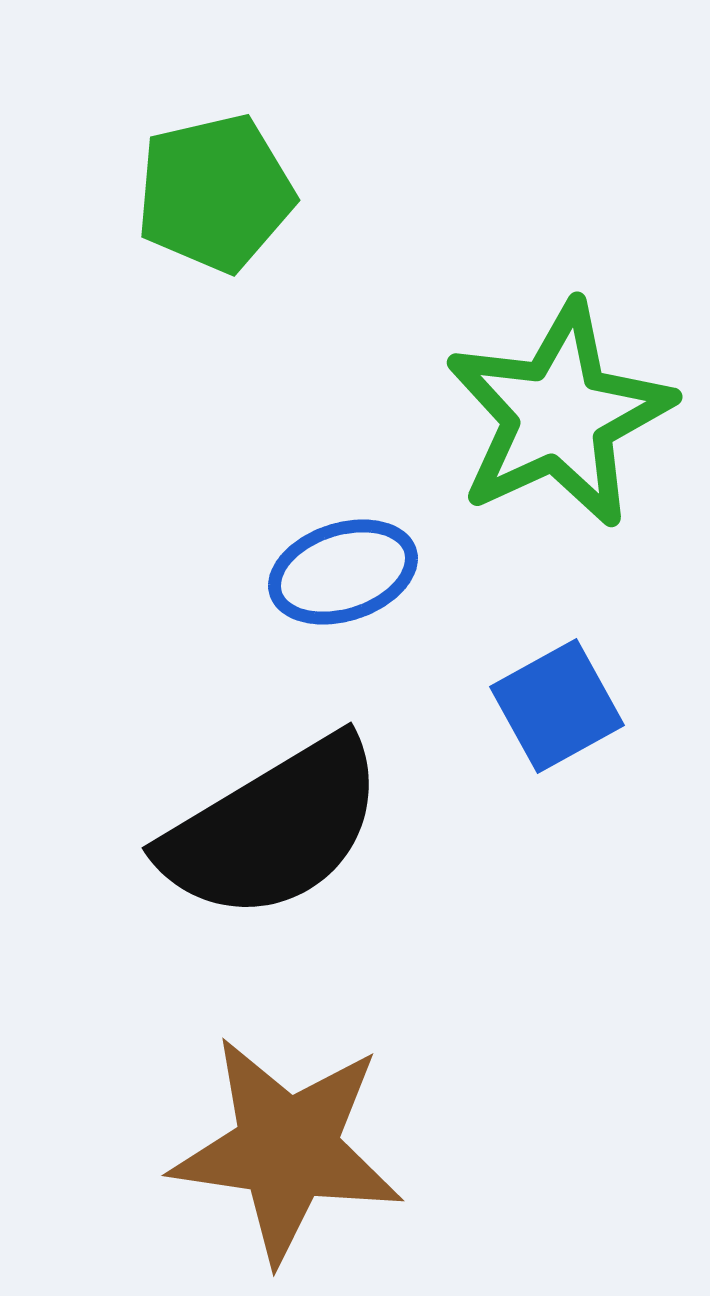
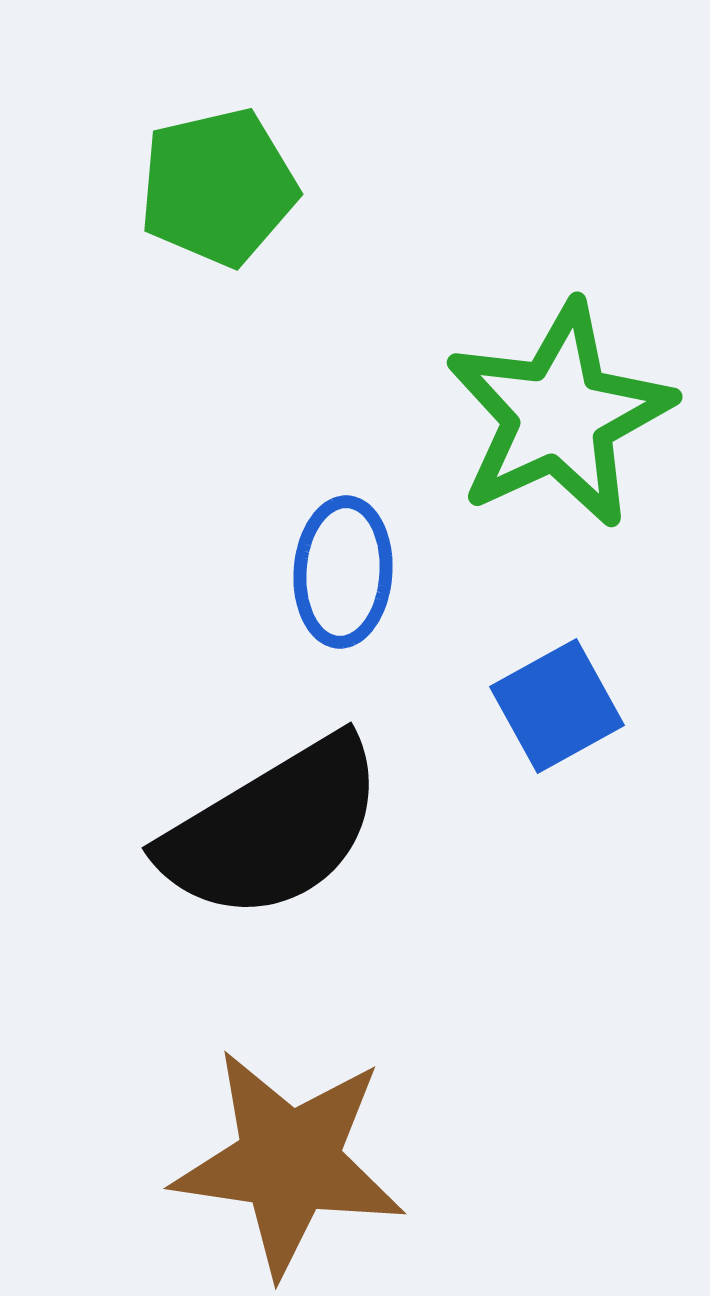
green pentagon: moved 3 px right, 6 px up
blue ellipse: rotated 68 degrees counterclockwise
brown star: moved 2 px right, 13 px down
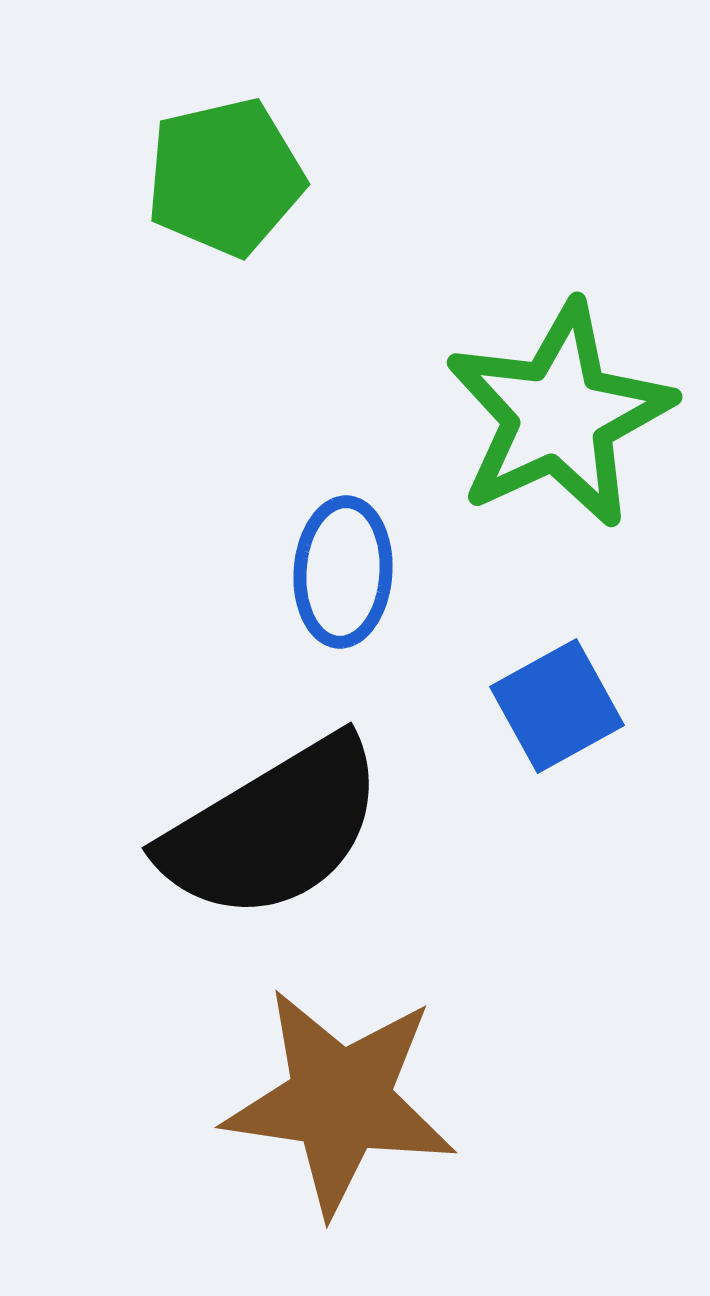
green pentagon: moved 7 px right, 10 px up
brown star: moved 51 px right, 61 px up
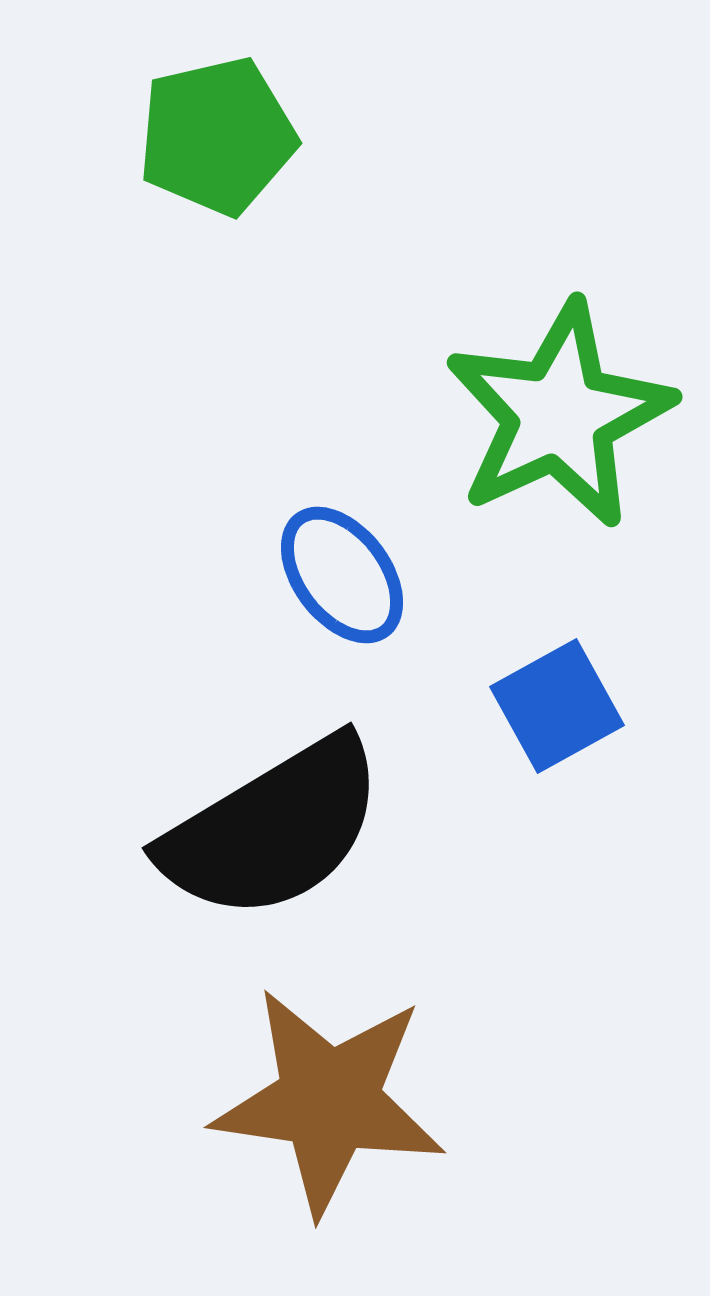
green pentagon: moved 8 px left, 41 px up
blue ellipse: moved 1 px left, 3 px down; rotated 41 degrees counterclockwise
brown star: moved 11 px left
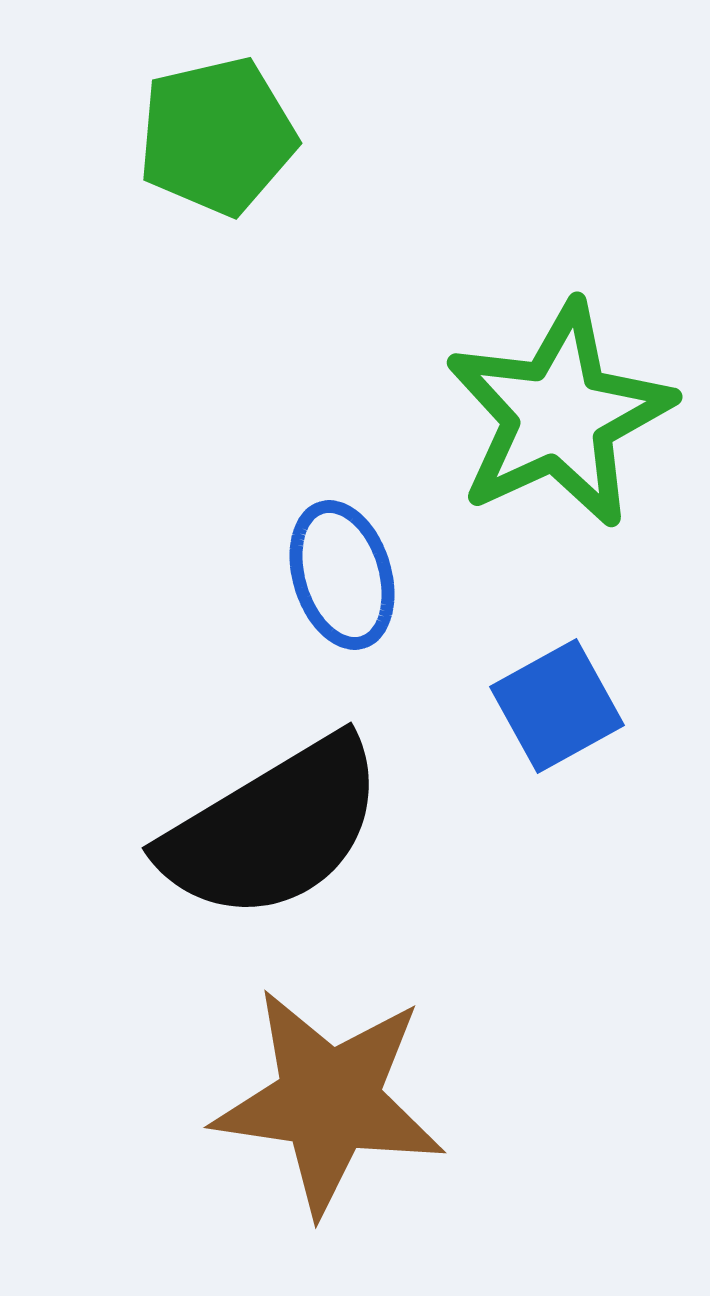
blue ellipse: rotated 20 degrees clockwise
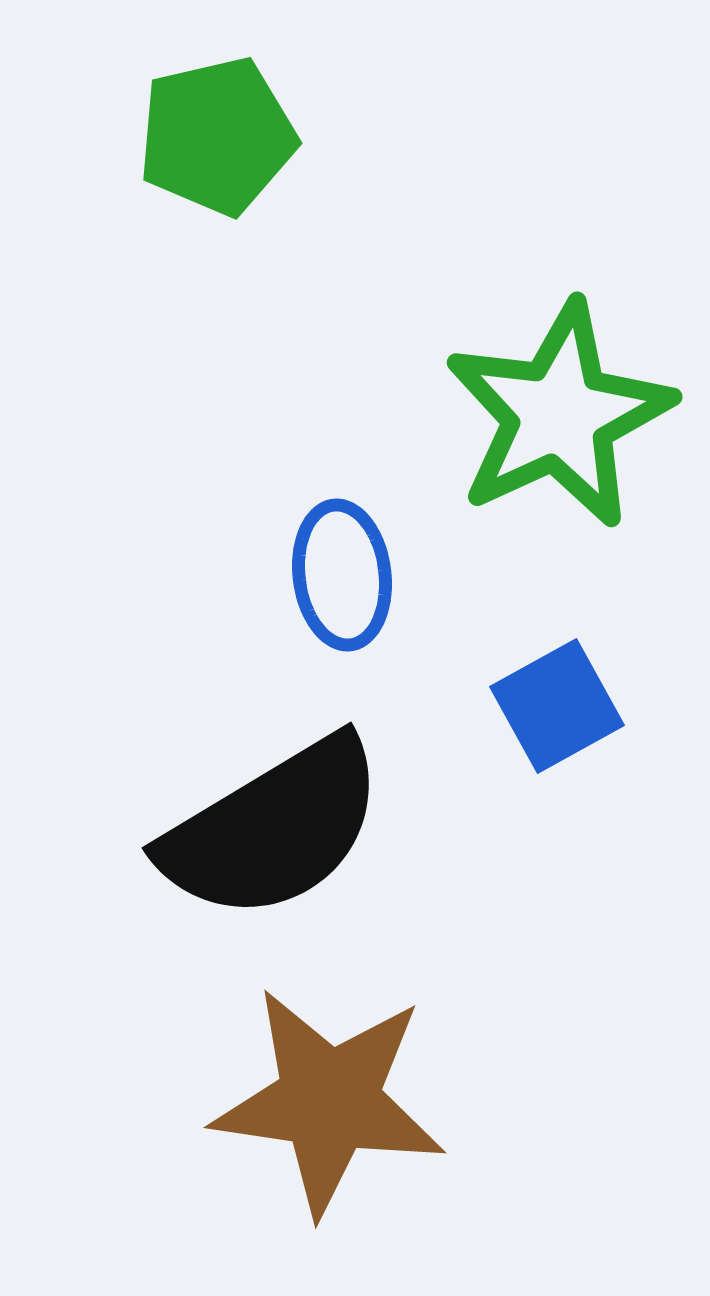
blue ellipse: rotated 10 degrees clockwise
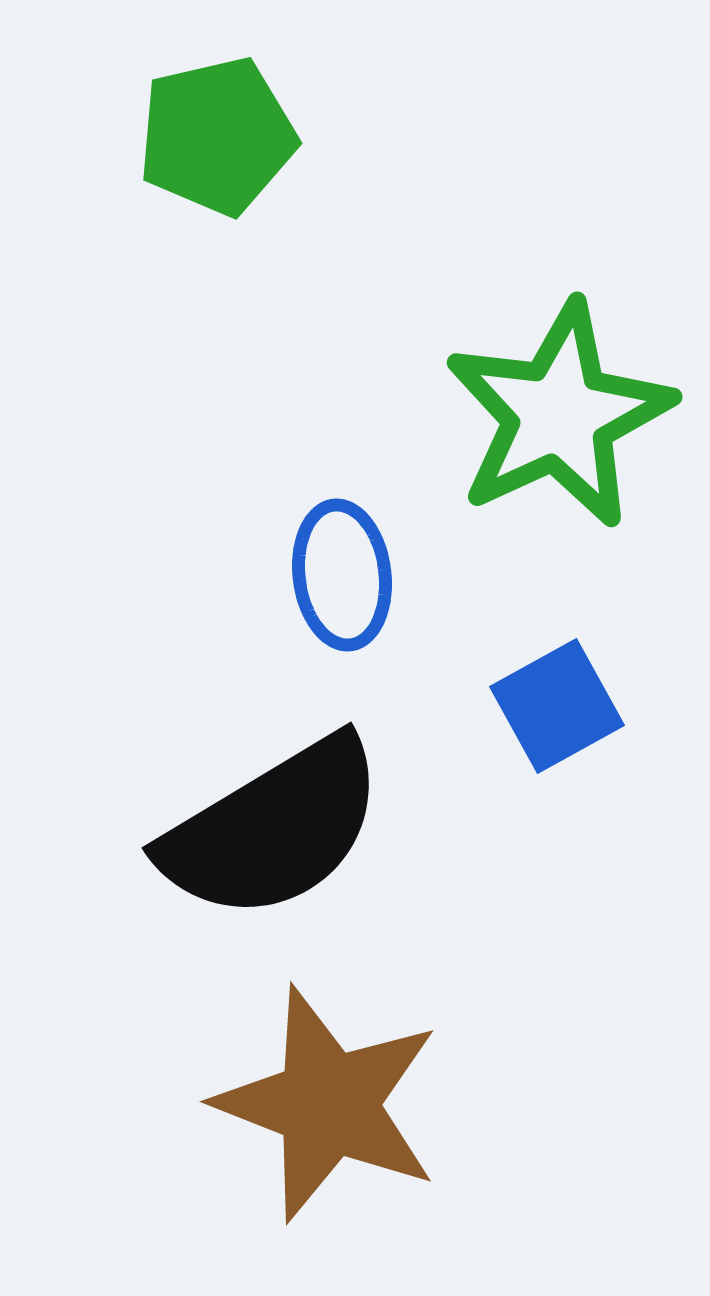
brown star: moved 1 px left, 3 px down; rotated 13 degrees clockwise
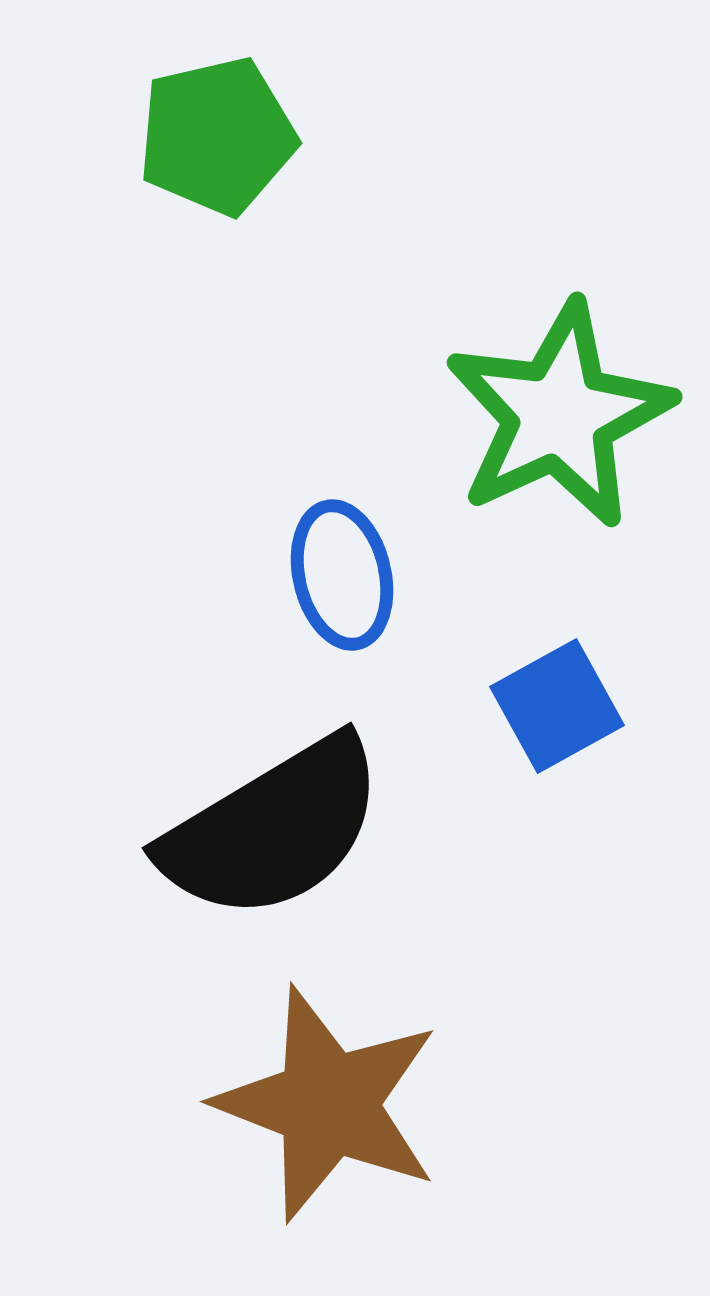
blue ellipse: rotated 6 degrees counterclockwise
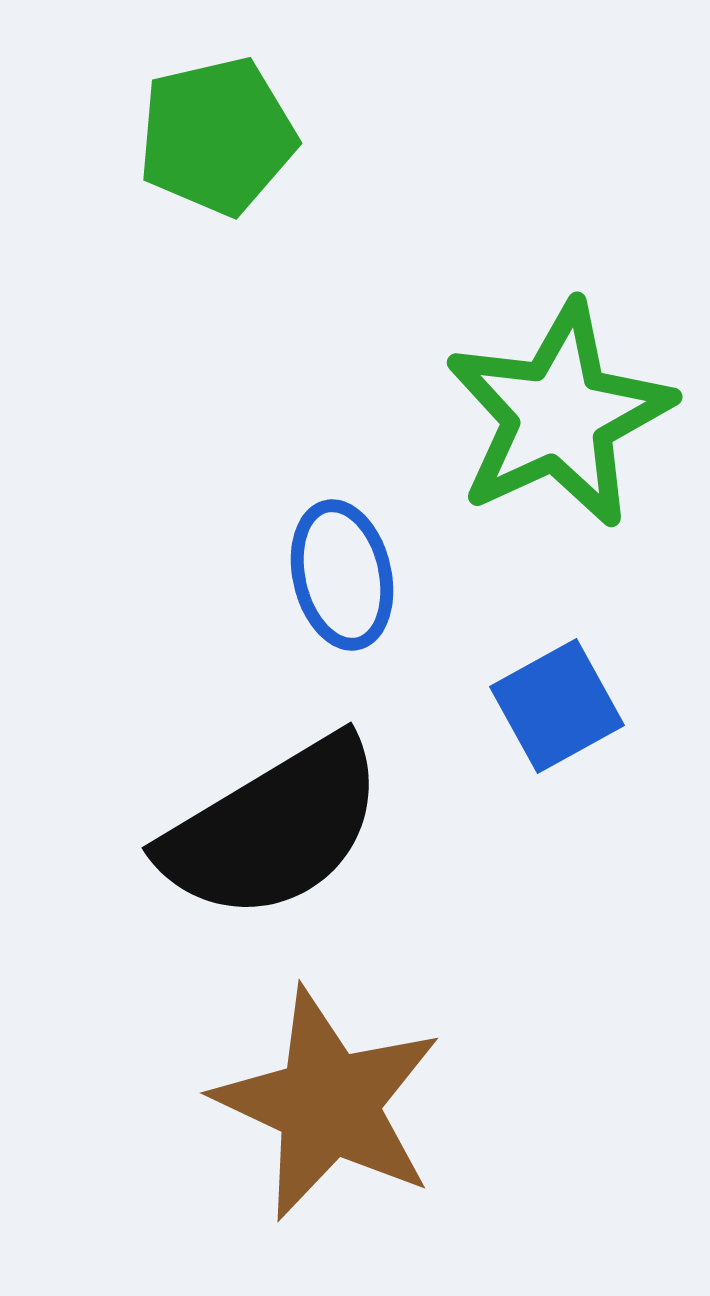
brown star: rotated 4 degrees clockwise
